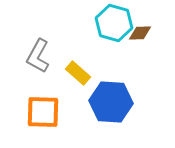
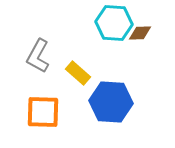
cyan hexagon: rotated 12 degrees counterclockwise
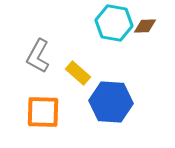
cyan hexagon: rotated 6 degrees clockwise
brown diamond: moved 5 px right, 7 px up
